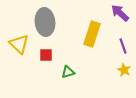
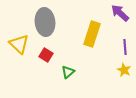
purple line: moved 2 px right, 1 px down; rotated 14 degrees clockwise
red square: rotated 32 degrees clockwise
green triangle: rotated 24 degrees counterclockwise
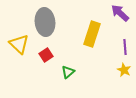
red square: rotated 24 degrees clockwise
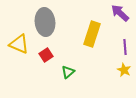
yellow triangle: rotated 20 degrees counterclockwise
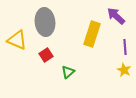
purple arrow: moved 4 px left, 3 px down
yellow triangle: moved 2 px left, 4 px up
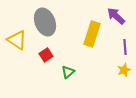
gray ellipse: rotated 16 degrees counterclockwise
yellow triangle: rotated 10 degrees clockwise
yellow star: rotated 24 degrees clockwise
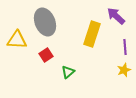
yellow triangle: rotated 30 degrees counterclockwise
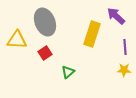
red square: moved 1 px left, 2 px up
yellow star: rotated 24 degrees clockwise
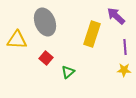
red square: moved 1 px right, 5 px down; rotated 16 degrees counterclockwise
